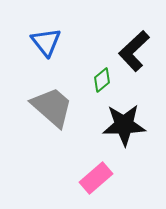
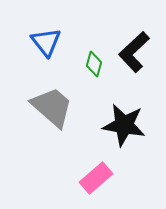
black L-shape: moved 1 px down
green diamond: moved 8 px left, 16 px up; rotated 35 degrees counterclockwise
black star: rotated 12 degrees clockwise
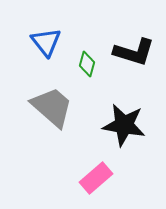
black L-shape: rotated 120 degrees counterclockwise
green diamond: moved 7 px left
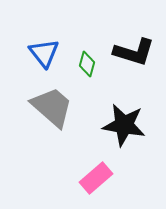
blue triangle: moved 2 px left, 11 px down
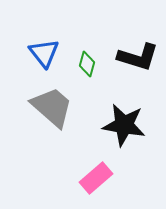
black L-shape: moved 4 px right, 5 px down
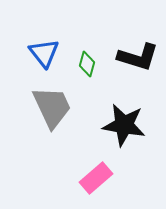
gray trapezoid: rotated 24 degrees clockwise
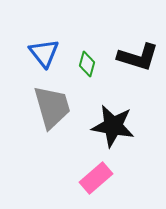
gray trapezoid: rotated 9 degrees clockwise
black star: moved 11 px left, 1 px down
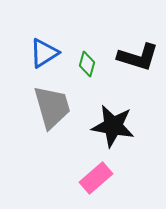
blue triangle: rotated 36 degrees clockwise
